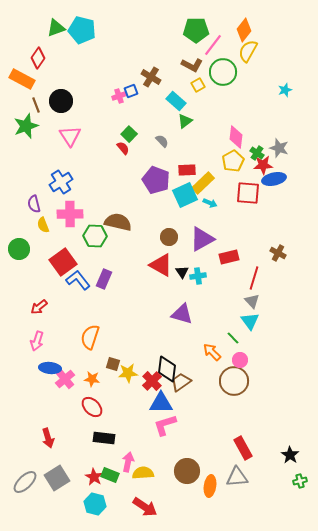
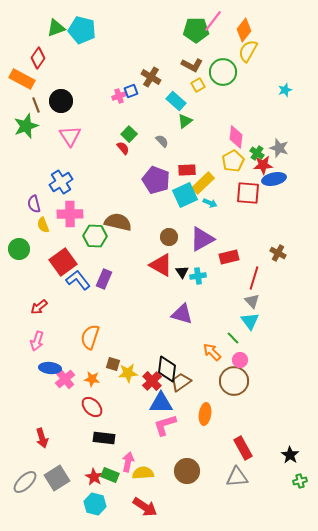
pink line at (213, 45): moved 24 px up
red arrow at (48, 438): moved 6 px left
orange ellipse at (210, 486): moved 5 px left, 72 px up
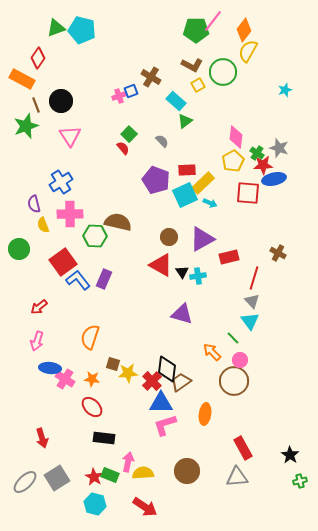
pink cross at (65, 379): rotated 18 degrees counterclockwise
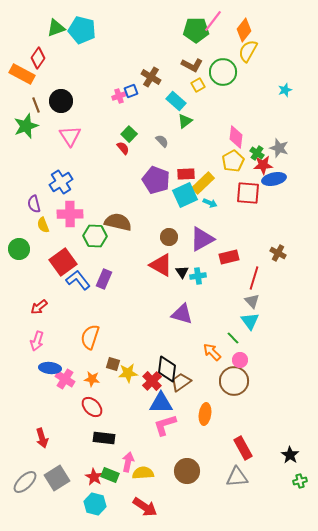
orange rectangle at (22, 79): moved 5 px up
red rectangle at (187, 170): moved 1 px left, 4 px down
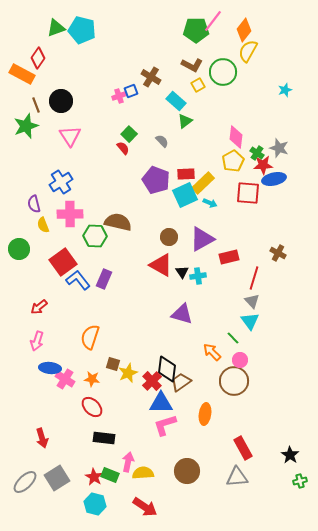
yellow star at (128, 373): rotated 18 degrees counterclockwise
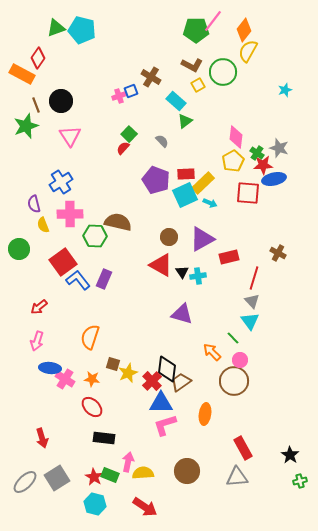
red semicircle at (123, 148): rotated 96 degrees counterclockwise
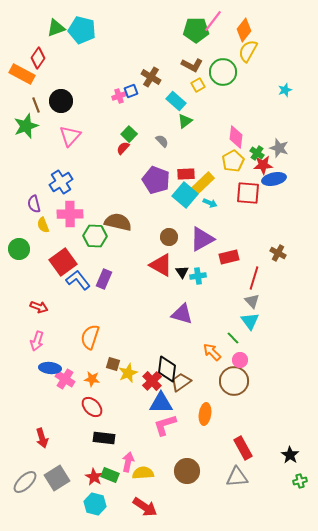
pink triangle at (70, 136): rotated 15 degrees clockwise
cyan square at (185, 195): rotated 25 degrees counterclockwise
red arrow at (39, 307): rotated 120 degrees counterclockwise
